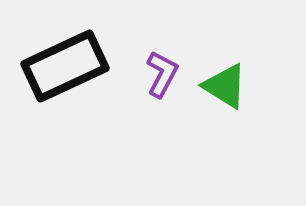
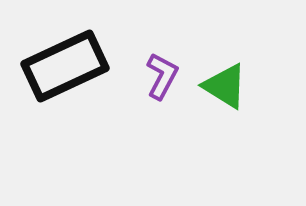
purple L-shape: moved 2 px down
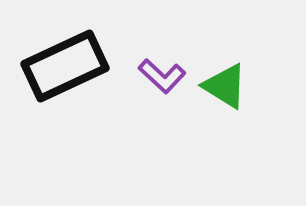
purple L-shape: rotated 105 degrees clockwise
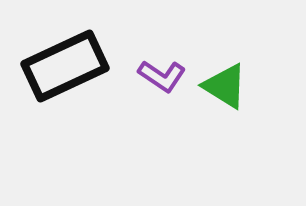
purple L-shape: rotated 9 degrees counterclockwise
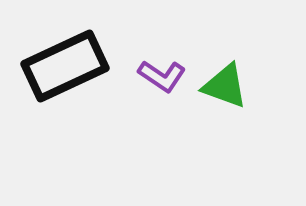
green triangle: rotated 12 degrees counterclockwise
